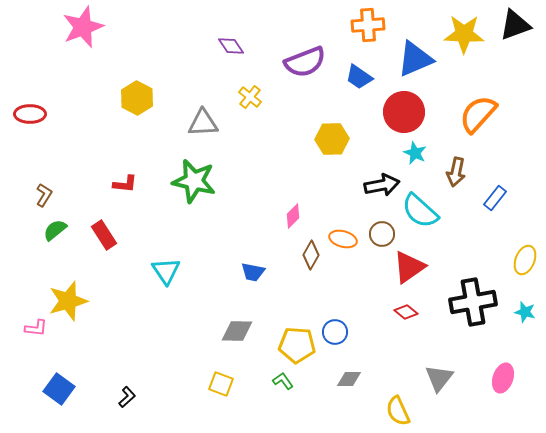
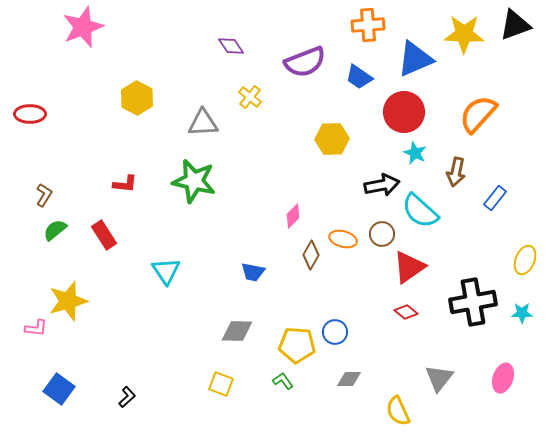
cyan star at (525, 312): moved 3 px left, 1 px down; rotated 15 degrees counterclockwise
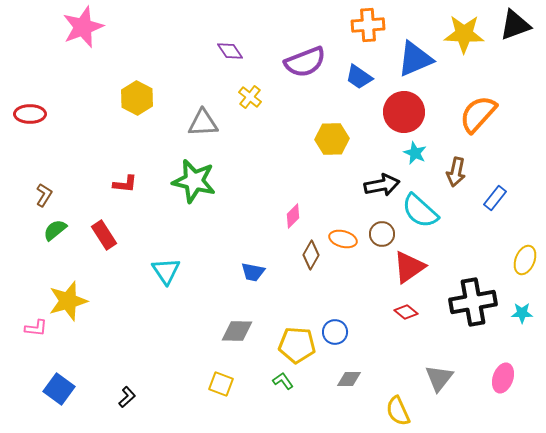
purple diamond at (231, 46): moved 1 px left, 5 px down
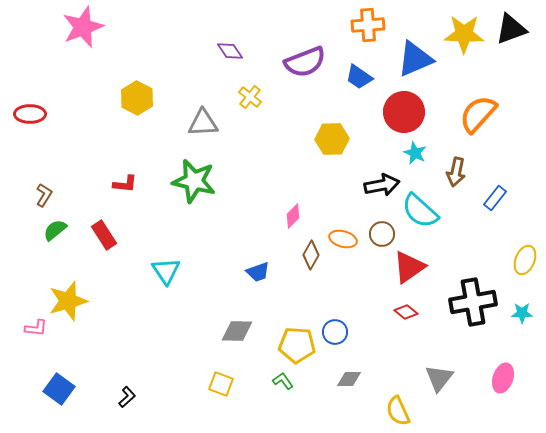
black triangle at (515, 25): moved 4 px left, 4 px down
blue trapezoid at (253, 272): moved 5 px right; rotated 30 degrees counterclockwise
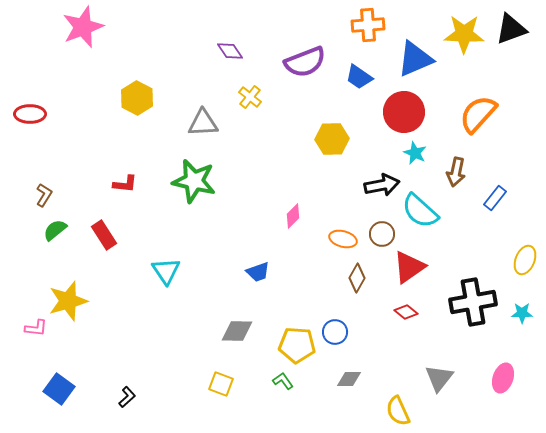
brown diamond at (311, 255): moved 46 px right, 23 px down
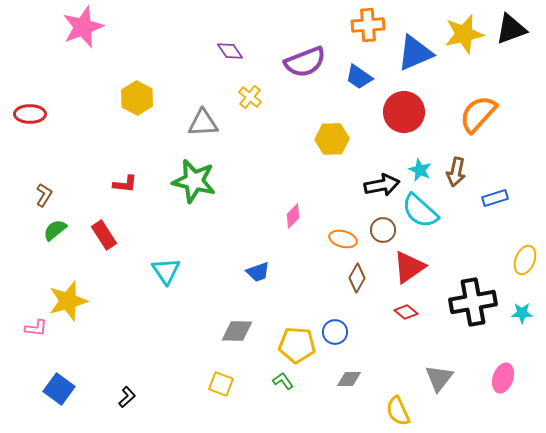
yellow star at (464, 34): rotated 15 degrees counterclockwise
blue triangle at (415, 59): moved 6 px up
cyan star at (415, 153): moved 5 px right, 17 px down
blue rectangle at (495, 198): rotated 35 degrees clockwise
brown circle at (382, 234): moved 1 px right, 4 px up
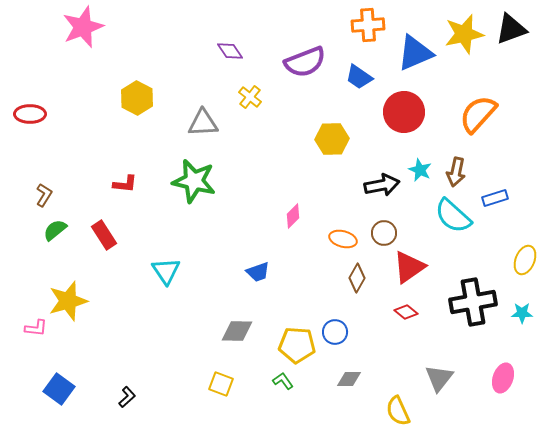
cyan semicircle at (420, 211): moved 33 px right, 5 px down
brown circle at (383, 230): moved 1 px right, 3 px down
